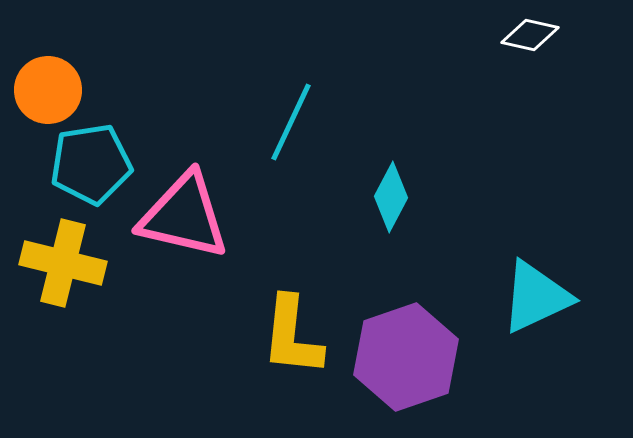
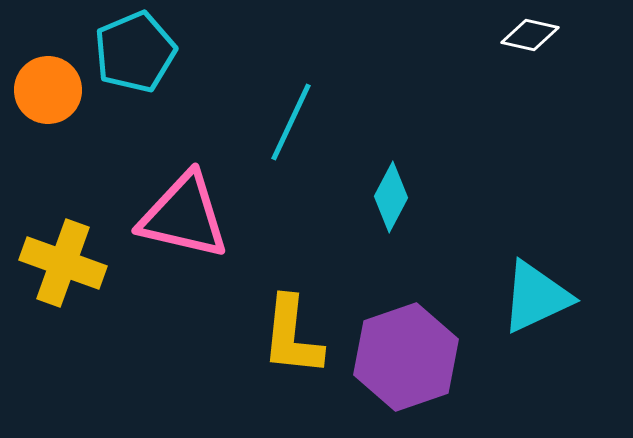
cyan pentagon: moved 44 px right, 112 px up; rotated 14 degrees counterclockwise
yellow cross: rotated 6 degrees clockwise
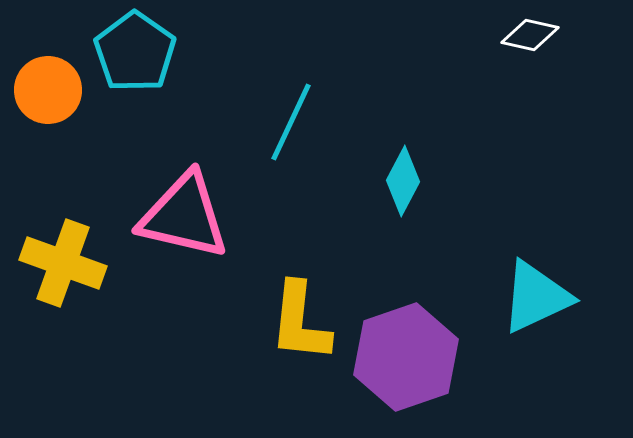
cyan pentagon: rotated 14 degrees counterclockwise
cyan diamond: moved 12 px right, 16 px up
yellow L-shape: moved 8 px right, 14 px up
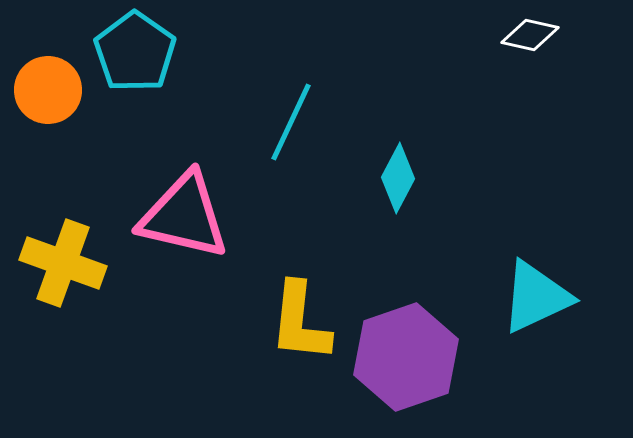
cyan diamond: moved 5 px left, 3 px up
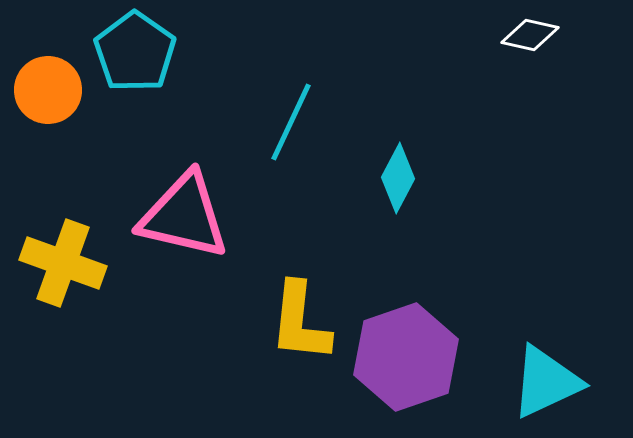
cyan triangle: moved 10 px right, 85 px down
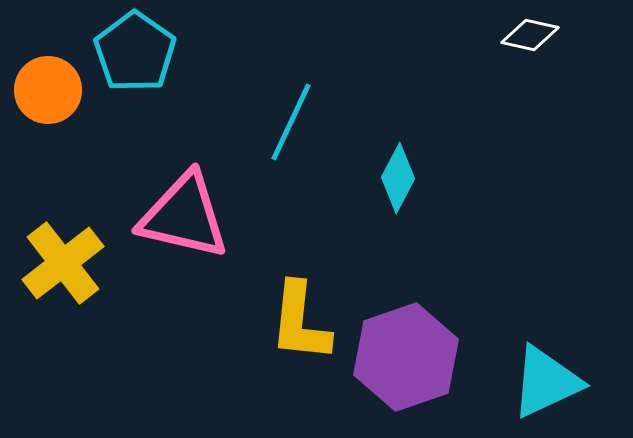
yellow cross: rotated 32 degrees clockwise
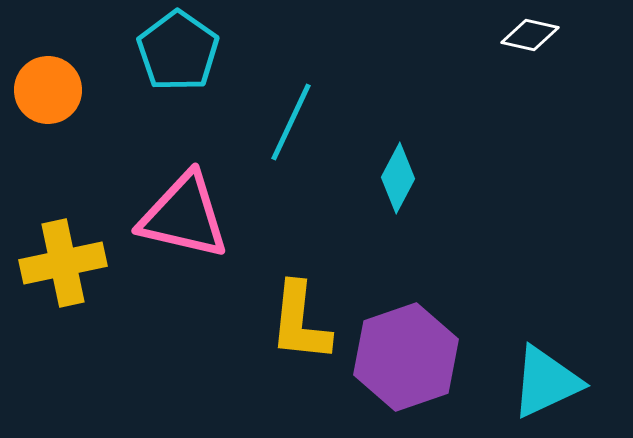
cyan pentagon: moved 43 px right, 1 px up
yellow cross: rotated 26 degrees clockwise
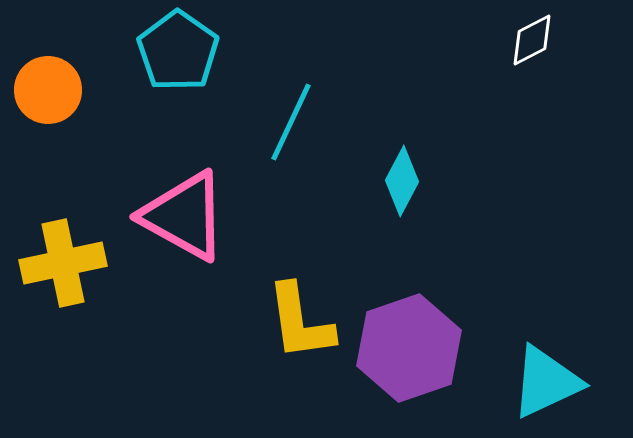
white diamond: moved 2 px right, 5 px down; rotated 40 degrees counterclockwise
cyan diamond: moved 4 px right, 3 px down
pink triangle: rotated 16 degrees clockwise
yellow L-shape: rotated 14 degrees counterclockwise
purple hexagon: moved 3 px right, 9 px up
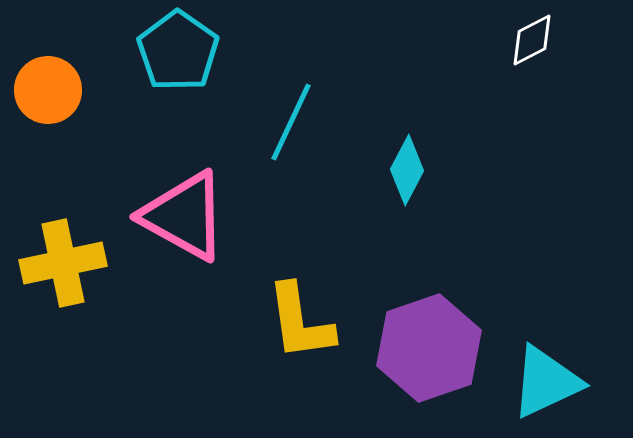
cyan diamond: moved 5 px right, 11 px up
purple hexagon: moved 20 px right
